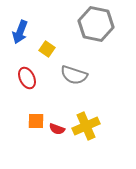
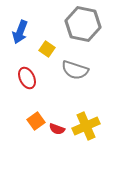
gray hexagon: moved 13 px left
gray semicircle: moved 1 px right, 5 px up
orange square: rotated 36 degrees counterclockwise
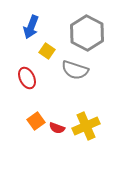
gray hexagon: moved 4 px right, 9 px down; rotated 16 degrees clockwise
blue arrow: moved 11 px right, 5 px up
yellow square: moved 2 px down
red semicircle: moved 1 px up
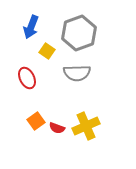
gray hexagon: moved 8 px left; rotated 12 degrees clockwise
gray semicircle: moved 2 px right, 3 px down; rotated 20 degrees counterclockwise
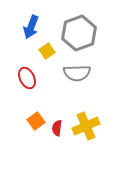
yellow square: rotated 21 degrees clockwise
red semicircle: rotated 77 degrees clockwise
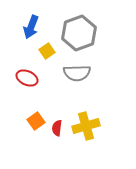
red ellipse: rotated 40 degrees counterclockwise
yellow cross: rotated 8 degrees clockwise
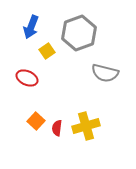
gray semicircle: moved 28 px right; rotated 16 degrees clockwise
orange square: rotated 12 degrees counterclockwise
